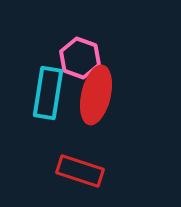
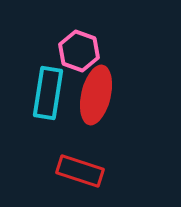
pink hexagon: moved 1 px left, 7 px up
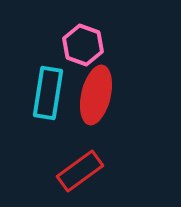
pink hexagon: moved 4 px right, 6 px up
red rectangle: rotated 54 degrees counterclockwise
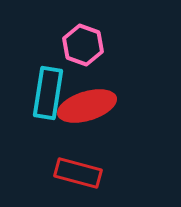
red ellipse: moved 9 px left, 11 px down; rotated 60 degrees clockwise
red rectangle: moved 2 px left, 2 px down; rotated 51 degrees clockwise
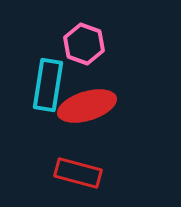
pink hexagon: moved 1 px right, 1 px up
cyan rectangle: moved 8 px up
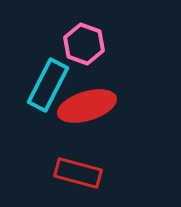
cyan rectangle: rotated 18 degrees clockwise
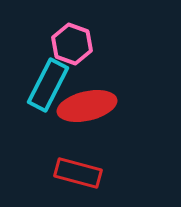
pink hexagon: moved 12 px left
red ellipse: rotated 4 degrees clockwise
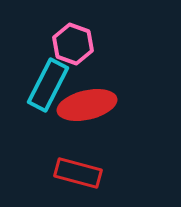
pink hexagon: moved 1 px right
red ellipse: moved 1 px up
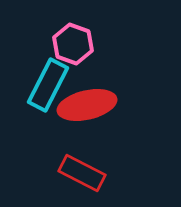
red rectangle: moved 4 px right; rotated 12 degrees clockwise
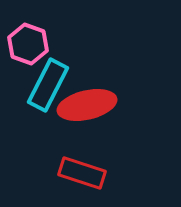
pink hexagon: moved 45 px left
red rectangle: rotated 9 degrees counterclockwise
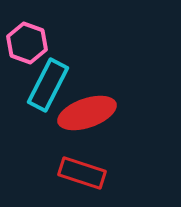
pink hexagon: moved 1 px left, 1 px up
red ellipse: moved 8 px down; rotated 6 degrees counterclockwise
